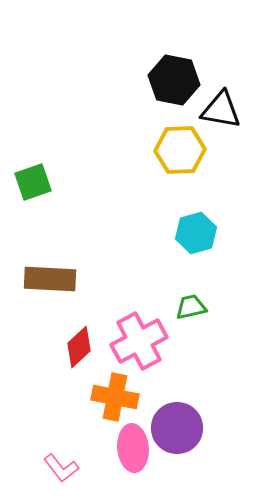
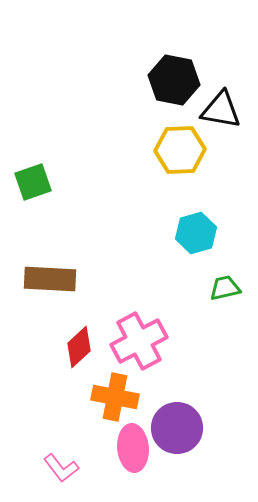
green trapezoid: moved 34 px right, 19 px up
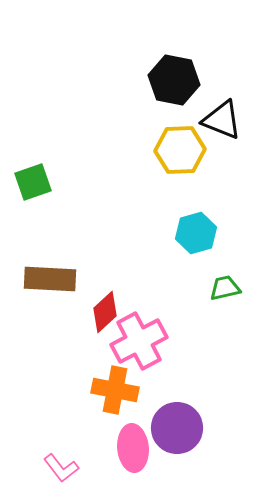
black triangle: moved 1 px right, 10 px down; rotated 12 degrees clockwise
red diamond: moved 26 px right, 35 px up
orange cross: moved 7 px up
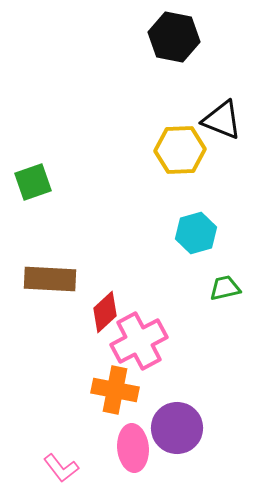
black hexagon: moved 43 px up
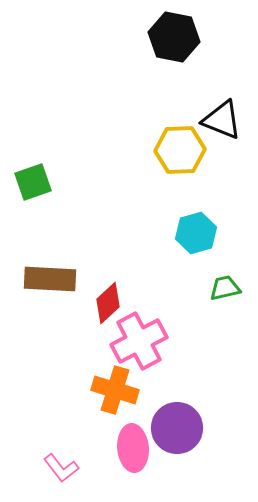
red diamond: moved 3 px right, 9 px up
orange cross: rotated 6 degrees clockwise
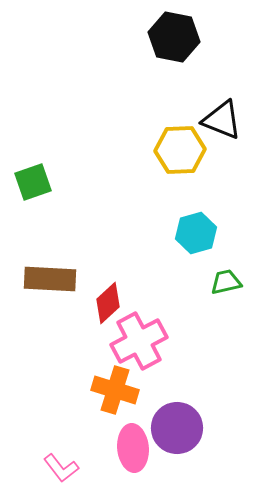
green trapezoid: moved 1 px right, 6 px up
